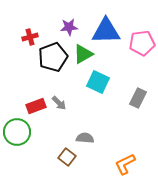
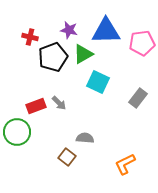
purple star: moved 3 px down; rotated 18 degrees clockwise
red cross: rotated 28 degrees clockwise
gray rectangle: rotated 12 degrees clockwise
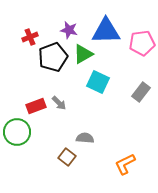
red cross: rotated 35 degrees counterclockwise
gray rectangle: moved 3 px right, 6 px up
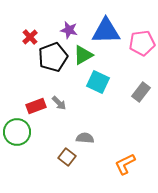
red cross: rotated 21 degrees counterclockwise
green triangle: moved 1 px down
